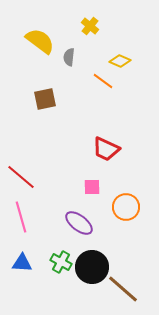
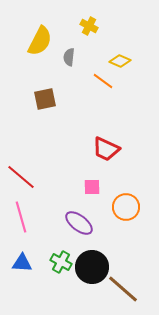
yellow cross: moved 1 px left; rotated 12 degrees counterclockwise
yellow semicircle: rotated 80 degrees clockwise
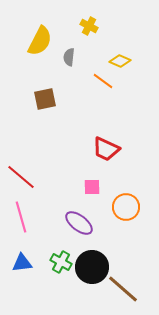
blue triangle: rotated 10 degrees counterclockwise
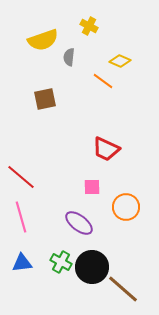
yellow semicircle: moved 3 px right, 1 px up; rotated 44 degrees clockwise
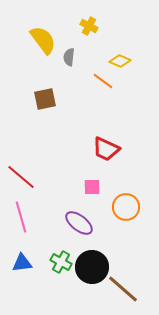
yellow semicircle: rotated 108 degrees counterclockwise
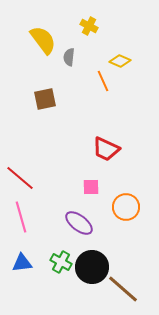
orange line: rotated 30 degrees clockwise
red line: moved 1 px left, 1 px down
pink square: moved 1 px left
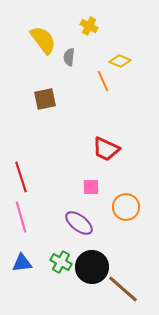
red line: moved 1 px right, 1 px up; rotated 32 degrees clockwise
